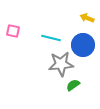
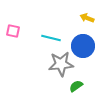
blue circle: moved 1 px down
green semicircle: moved 3 px right, 1 px down
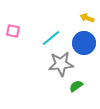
cyan line: rotated 54 degrees counterclockwise
blue circle: moved 1 px right, 3 px up
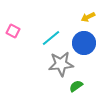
yellow arrow: moved 1 px right, 1 px up; rotated 48 degrees counterclockwise
pink square: rotated 16 degrees clockwise
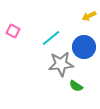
yellow arrow: moved 1 px right, 1 px up
blue circle: moved 4 px down
green semicircle: rotated 112 degrees counterclockwise
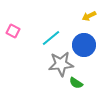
blue circle: moved 2 px up
green semicircle: moved 3 px up
